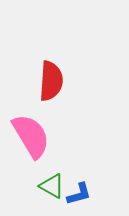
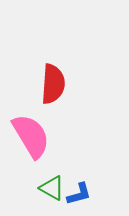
red semicircle: moved 2 px right, 3 px down
green triangle: moved 2 px down
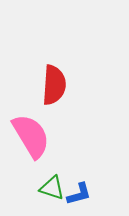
red semicircle: moved 1 px right, 1 px down
green triangle: rotated 12 degrees counterclockwise
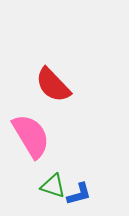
red semicircle: moved 1 px left; rotated 132 degrees clockwise
green triangle: moved 1 px right, 2 px up
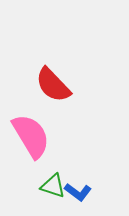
blue L-shape: moved 1 px left, 2 px up; rotated 52 degrees clockwise
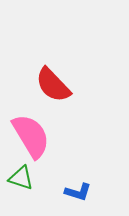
green triangle: moved 32 px left, 8 px up
blue L-shape: rotated 20 degrees counterclockwise
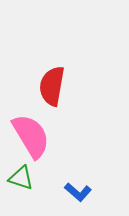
red semicircle: moved 1 px left, 1 px down; rotated 54 degrees clockwise
blue L-shape: rotated 24 degrees clockwise
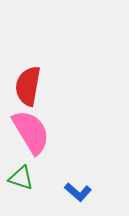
red semicircle: moved 24 px left
pink semicircle: moved 4 px up
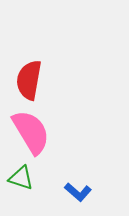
red semicircle: moved 1 px right, 6 px up
